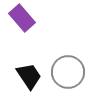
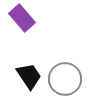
gray circle: moved 3 px left, 7 px down
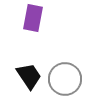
purple rectangle: moved 11 px right; rotated 52 degrees clockwise
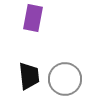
black trapezoid: rotated 28 degrees clockwise
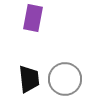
black trapezoid: moved 3 px down
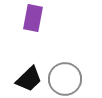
black trapezoid: rotated 52 degrees clockwise
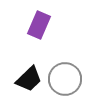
purple rectangle: moved 6 px right, 7 px down; rotated 12 degrees clockwise
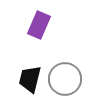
black trapezoid: moved 1 px right; rotated 148 degrees clockwise
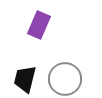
black trapezoid: moved 5 px left
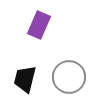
gray circle: moved 4 px right, 2 px up
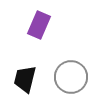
gray circle: moved 2 px right
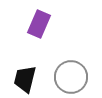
purple rectangle: moved 1 px up
